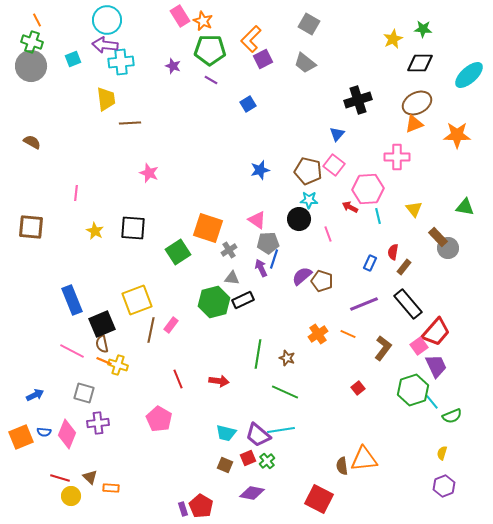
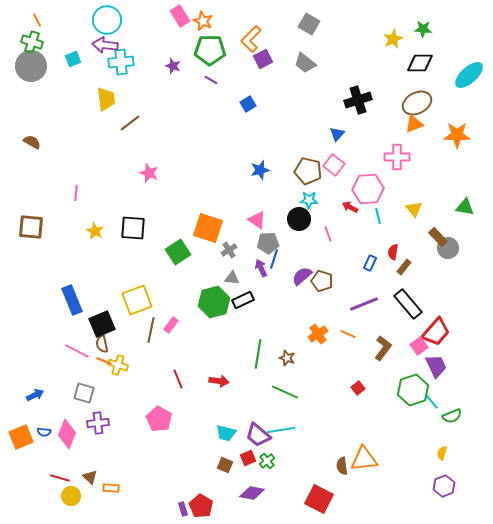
brown line at (130, 123): rotated 35 degrees counterclockwise
pink line at (72, 351): moved 5 px right
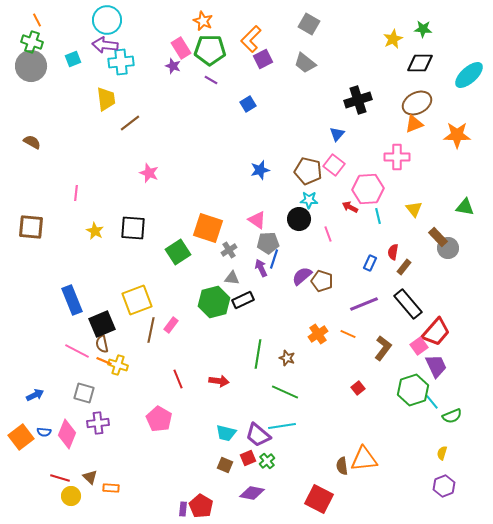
pink rectangle at (180, 16): moved 1 px right, 32 px down
cyan line at (281, 430): moved 1 px right, 4 px up
orange square at (21, 437): rotated 15 degrees counterclockwise
purple rectangle at (183, 509): rotated 24 degrees clockwise
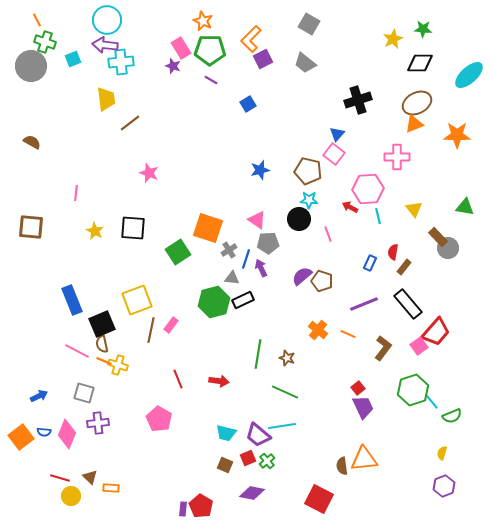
green cross at (32, 42): moved 13 px right
pink square at (334, 165): moved 11 px up
blue line at (274, 259): moved 28 px left
orange cross at (318, 334): moved 4 px up; rotated 18 degrees counterclockwise
purple trapezoid at (436, 366): moved 73 px left, 41 px down
blue arrow at (35, 395): moved 4 px right, 1 px down
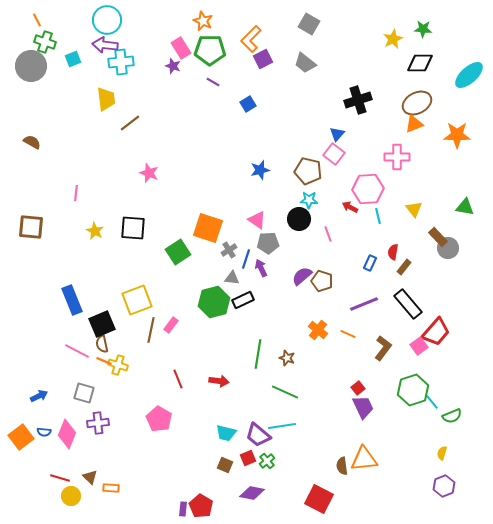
purple line at (211, 80): moved 2 px right, 2 px down
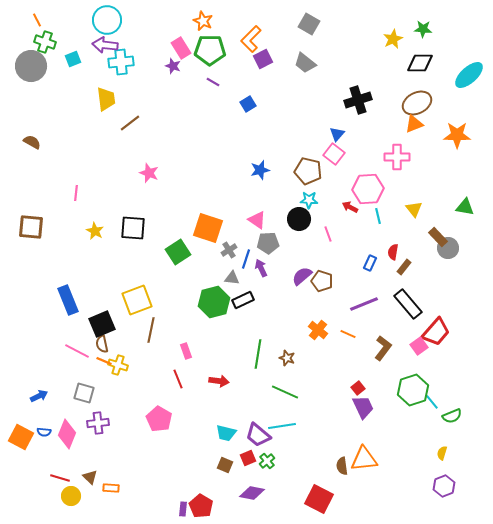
blue rectangle at (72, 300): moved 4 px left
pink rectangle at (171, 325): moved 15 px right, 26 px down; rotated 56 degrees counterclockwise
orange square at (21, 437): rotated 25 degrees counterclockwise
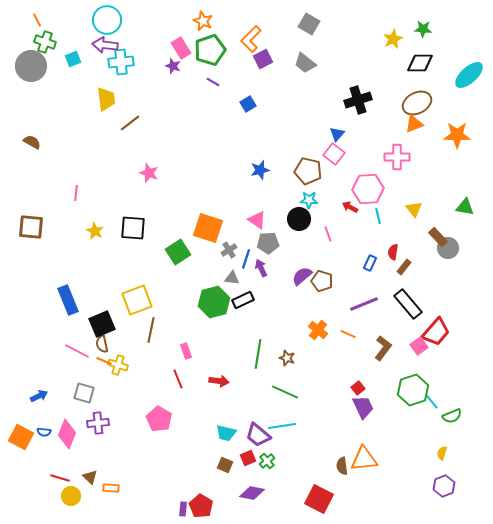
green pentagon at (210, 50): rotated 20 degrees counterclockwise
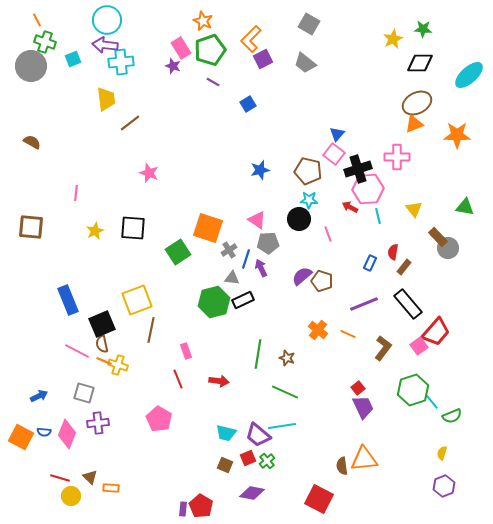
black cross at (358, 100): moved 69 px down
yellow star at (95, 231): rotated 18 degrees clockwise
